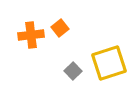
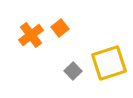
orange cross: rotated 30 degrees counterclockwise
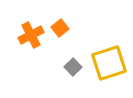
orange cross: rotated 10 degrees clockwise
gray square: moved 4 px up
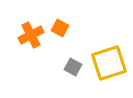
orange square: rotated 24 degrees counterclockwise
gray square: rotated 18 degrees counterclockwise
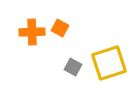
orange cross: moved 1 px right, 3 px up; rotated 25 degrees clockwise
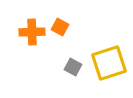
orange square: moved 1 px up
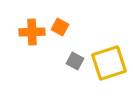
gray square: moved 2 px right, 6 px up
